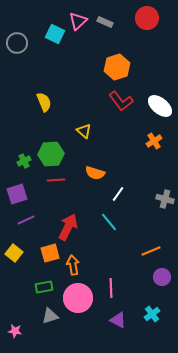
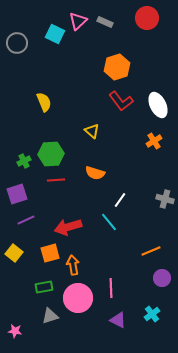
white ellipse: moved 2 px left, 1 px up; rotated 25 degrees clockwise
yellow triangle: moved 8 px right
white line: moved 2 px right, 6 px down
red arrow: rotated 132 degrees counterclockwise
purple circle: moved 1 px down
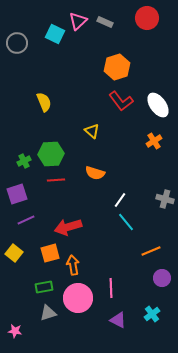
white ellipse: rotated 10 degrees counterclockwise
cyan line: moved 17 px right
gray triangle: moved 2 px left, 3 px up
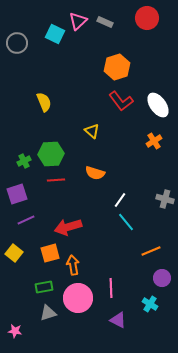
cyan cross: moved 2 px left, 10 px up; rotated 21 degrees counterclockwise
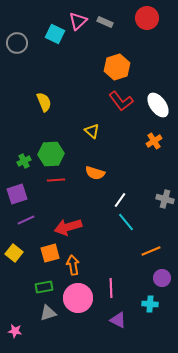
cyan cross: rotated 28 degrees counterclockwise
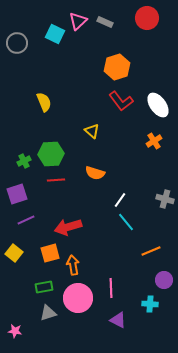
purple circle: moved 2 px right, 2 px down
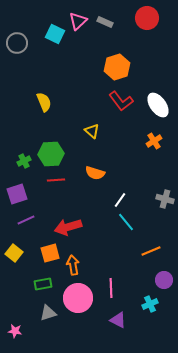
green rectangle: moved 1 px left, 3 px up
cyan cross: rotated 28 degrees counterclockwise
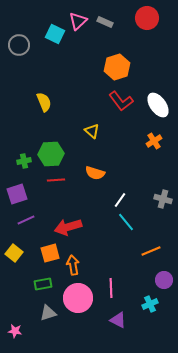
gray circle: moved 2 px right, 2 px down
green cross: rotated 16 degrees clockwise
gray cross: moved 2 px left
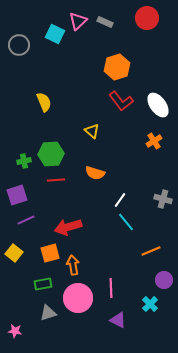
purple square: moved 1 px down
cyan cross: rotated 21 degrees counterclockwise
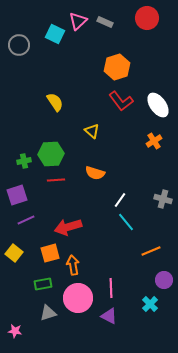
yellow semicircle: moved 11 px right; rotated 12 degrees counterclockwise
purple triangle: moved 9 px left, 4 px up
